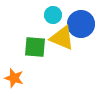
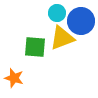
cyan circle: moved 4 px right, 2 px up
blue circle: moved 3 px up
yellow triangle: rotated 44 degrees counterclockwise
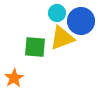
orange star: rotated 24 degrees clockwise
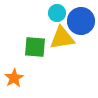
yellow triangle: rotated 12 degrees clockwise
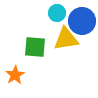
blue circle: moved 1 px right
yellow triangle: moved 4 px right, 1 px down
orange star: moved 1 px right, 3 px up
